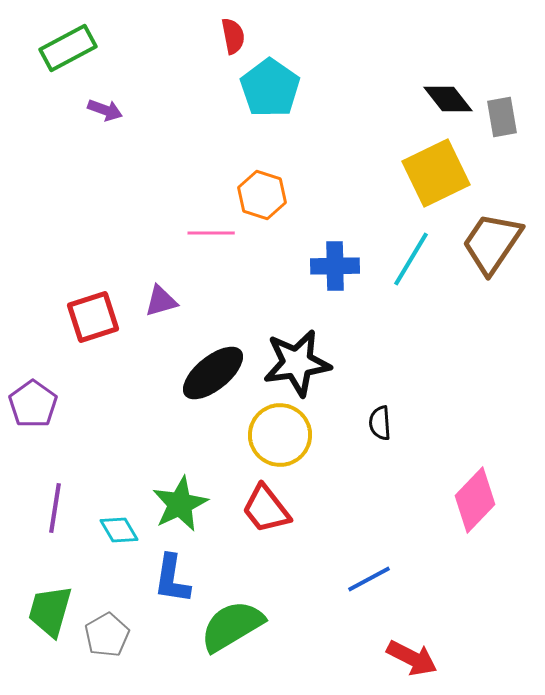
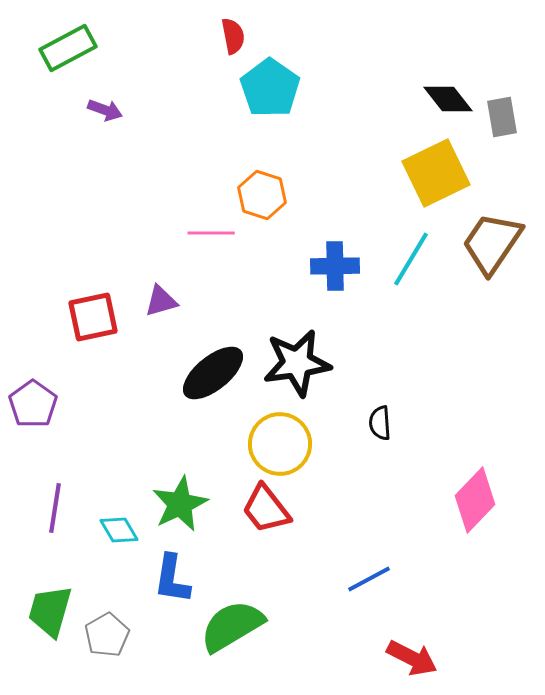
red square: rotated 6 degrees clockwise
yellow circle: moved 9 px down
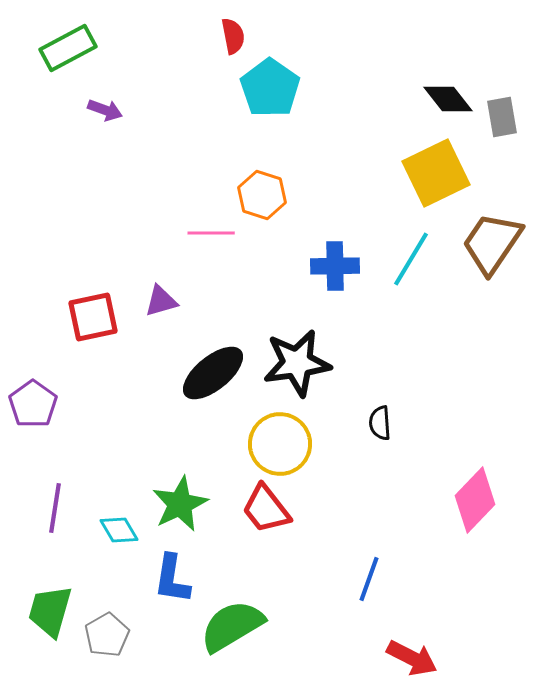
blue line: rotated 42 degrees counterclockwise
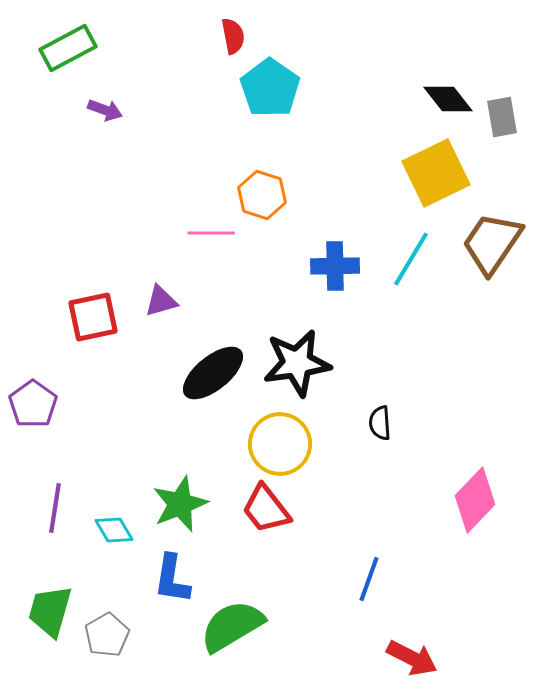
green star: rotated 4 degrees clockwise
cyan diamond: moved 5 px left
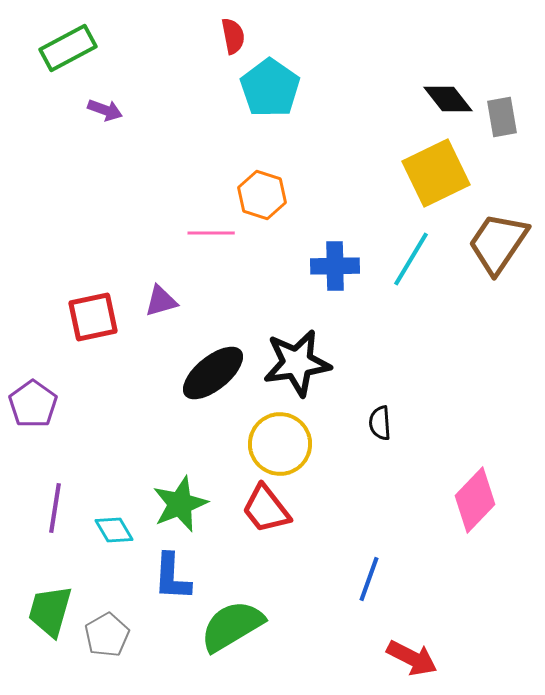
brown trapezoid: moved 6 px right
blue L-shape: moved 2 px up; rotated 6 degrees counterclockwise
